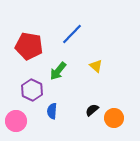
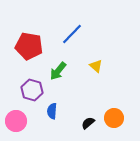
purple hexagon: rotated 10 degrees counterclockwise
black semicircle: moved 4 px left, 13 px down
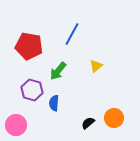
blue line: rotated 15 degrees counterclockwise
yellow triangle: rotated 40 degrees clockwise
blue semicircle: moved 2 px right, 8 px up
pink circle: moved 4 px down
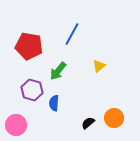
yellow triangle: moved 3 px right
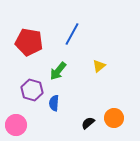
red pentagon: moved 4 px up
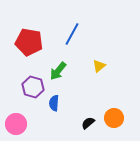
purple hexagon: moved 1 px right, 3 px up
pink circle: moved 1 px up
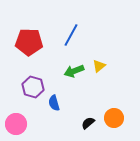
blue line: moved 1 px left, 1 px down
red pentagon: rotated 8 degrees counterclockwise
green arrow: moved 16 px right; rotated 30 degrees clockwise
blue semicircle: rotated 21 degrees counterclockwise
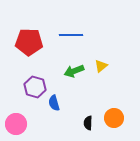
blue line: rotated 60 degrees clockwise
yellow triangle: moved 2 px right
purple hexagon: moved 2 px right
black semicircle: rotated 48 degrees counterclockwise
